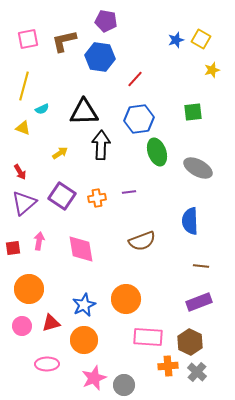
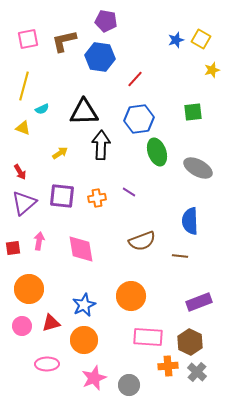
purple line at (129, 192): rotated 40 degrees clockwise
purple square at (62, 196): rotated 28 degrees counterclockwise
brown line at (201, 266): moved 21 px left, 10 px up
orange circle at (126, 299): moved 5 px right, 3 px up
gray circle at (124, 385): moved 5 px right
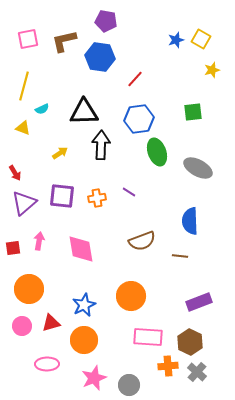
red arrow at (20, 172): moved 5 px left, 1 px down
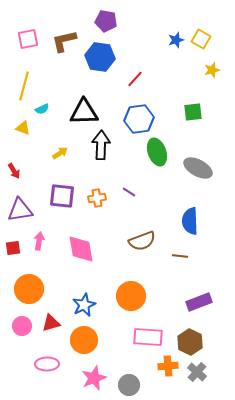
red arrow at (15, 173): moved 1 px left, 2 px up
purple triangle at (24, 203): moved 4 px left, 7 px down; rotated 32 degrees clockwise
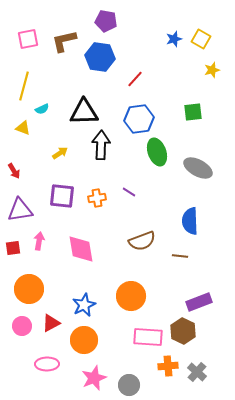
blue star at (176, 40): moved 2 px left, 1 px up
red triangle at (51, 323): rotated 12 degrees counterclockwise
brown hexagon at (190, 342): moved 7 px left, 11 px up
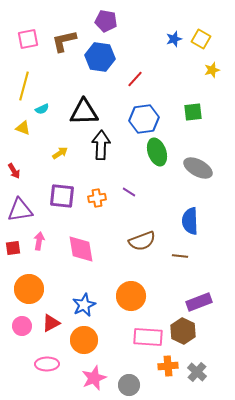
blue hexagon at (139, 119): moved 5 px right
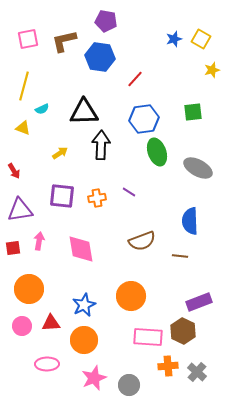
red triangle at (51, 323): rotated 24 degrees clockwise
